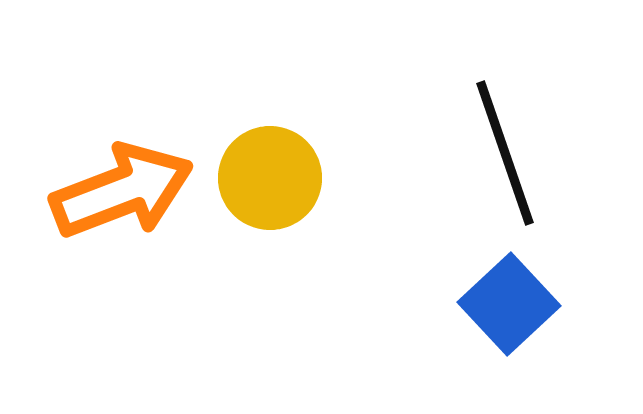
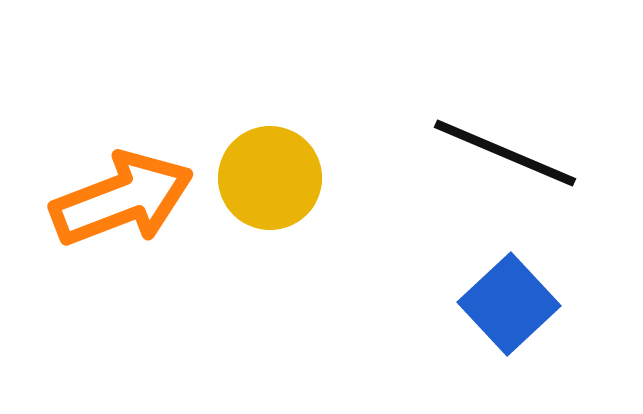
black line: rotated 48 degrees counterclockwise
orange arrow: moved 8 px down
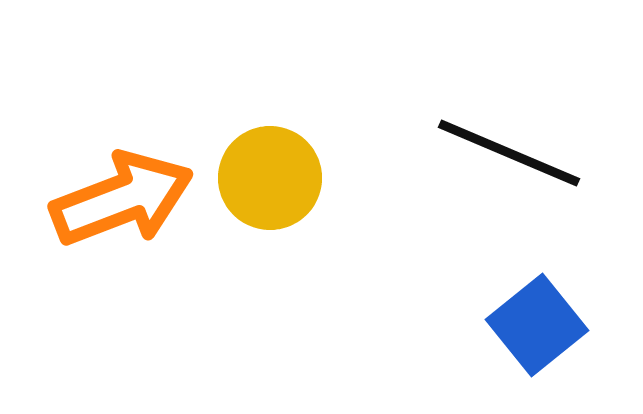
black line: moved 4 px right
blue square: moved 28 px right, 21 px down; rotated 4 degrees clockwise
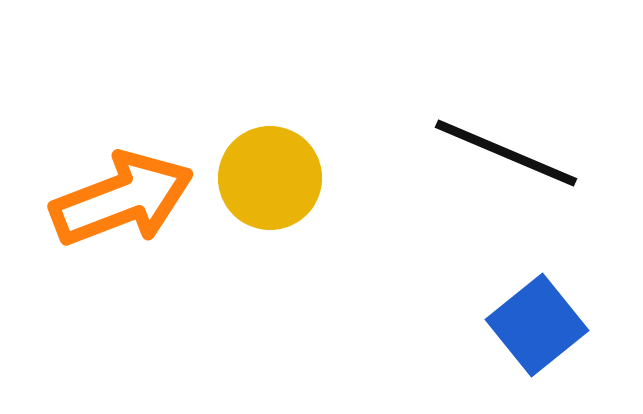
black line: moved 3 px left
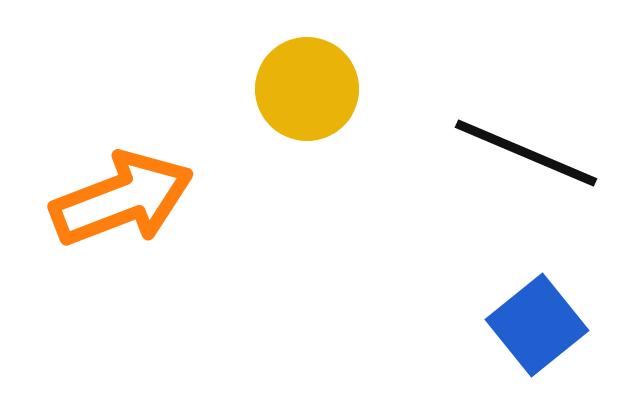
black line: moved 20 px right
yellow circle: moved 37 px right, 89 px up
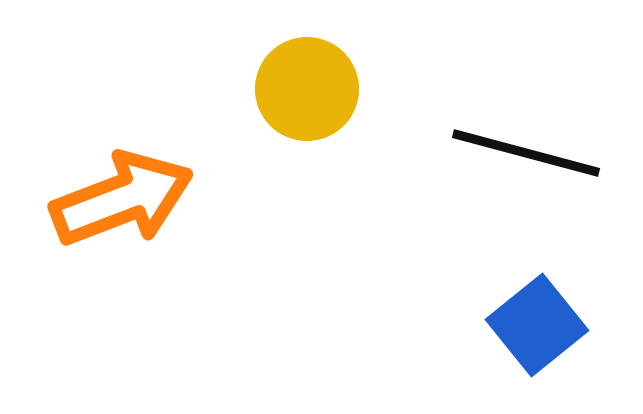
black line: rotated 8 degrees counterclockwise
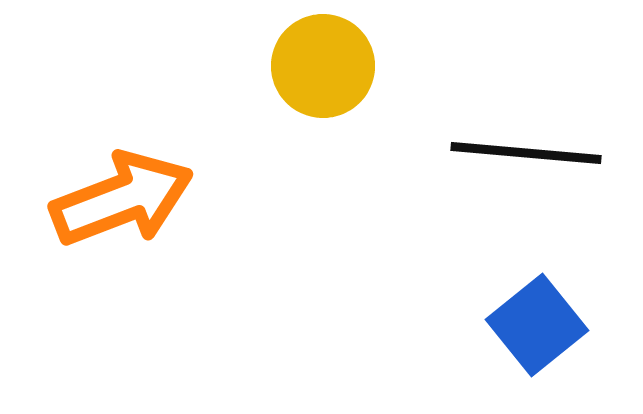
yellow circle: moved 16 px right, 23 px up
black line: rotated 10 degrees counterclockwise
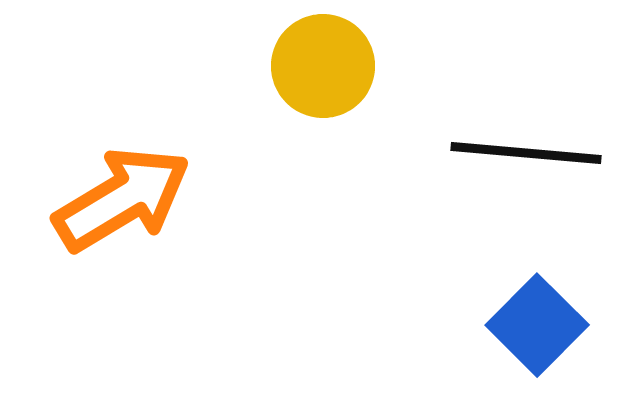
orange arrow: rotated 10 degrees counterclockwise
blue square: rotated 6 degrees counterclockwise
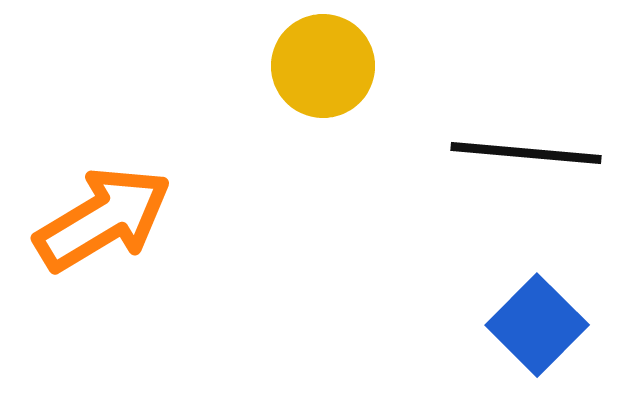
orange arrow: moved 19 px left, 20 px down
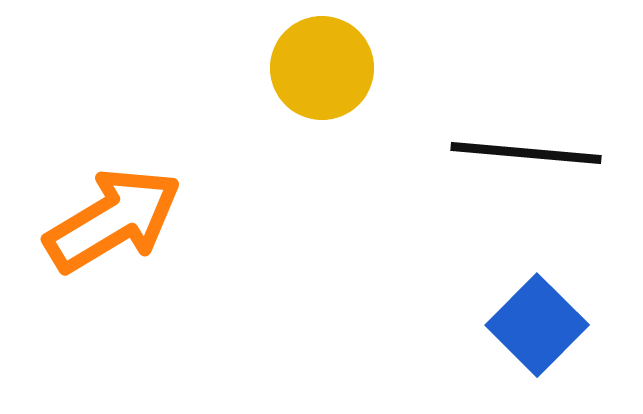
yellow circle: moved 1 px left, 2 px down
orange arrow: moved 10 px right, 1 px down
